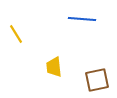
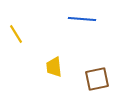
brown square: moved 1 px up
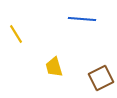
yellow trapezoid: rotated 10 degrees counterclockwise
brown square: moved 4 px right, 1 px up; rotated 15 degrees counterclockwise
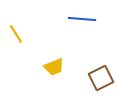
yellow trapezoid: rotated 95 degrees counterclockwise
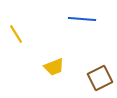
brown square: moved 1 px left
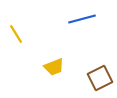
blue line: rotated 20 degrees counterclockwise
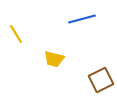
yellow trapezoid: moved 8 px up; rotated 35 degrees clockwise
brown square: moved 1 px right, 2 px down
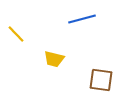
yellow line: rotated 12 degrees counterclockwise
brown square: rotated 35 degrees clockwise
